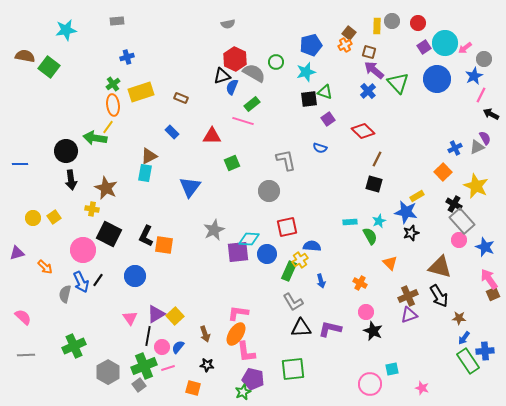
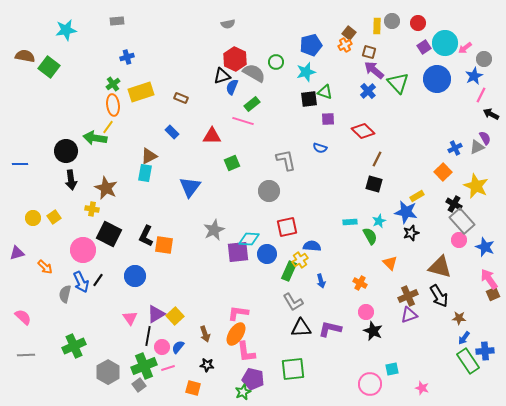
purple square at (328, 119): rotated 32 degrees clockwise
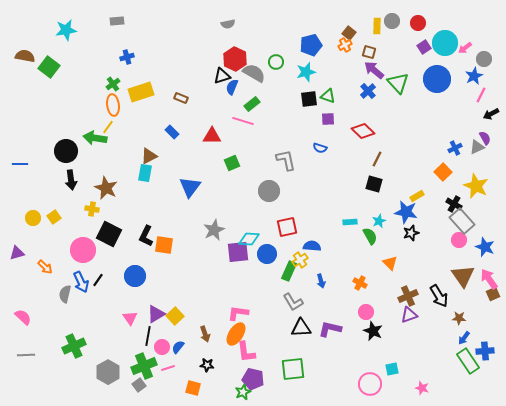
green triangle at (325, 92): moved 3 px right, 4 px down
black arrow at (491, 114): rotated 56 degrees counterclockwise
brown triangle at (440, 267): moved 23 px right, 9 px down; rotated 40 degrees clockwise
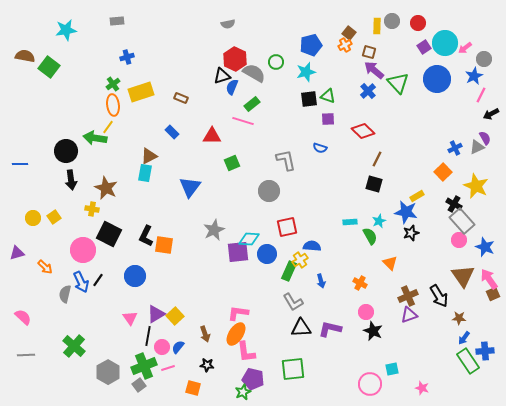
green cross at (74, 346): rotated 25 degrees counterclockwise
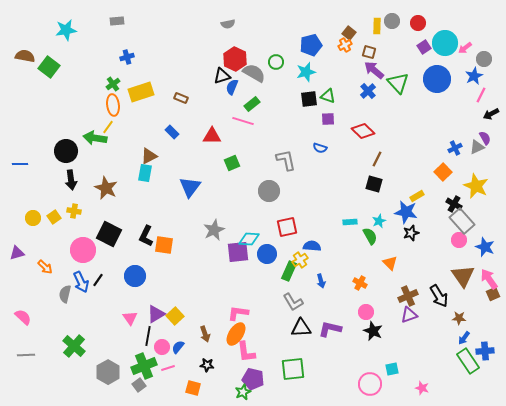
yellow cross at (92, 209): moved 18 px left, 2 px down
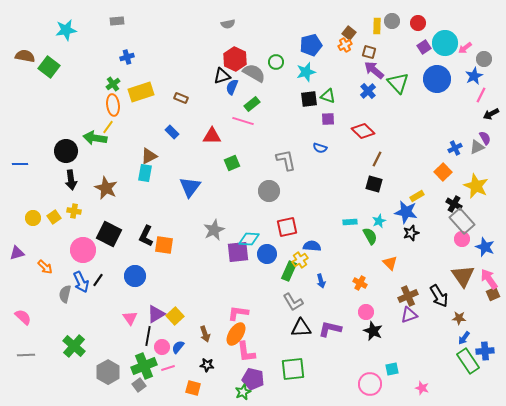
pink circle at (459, 240): moved 3 px right, 1 px up
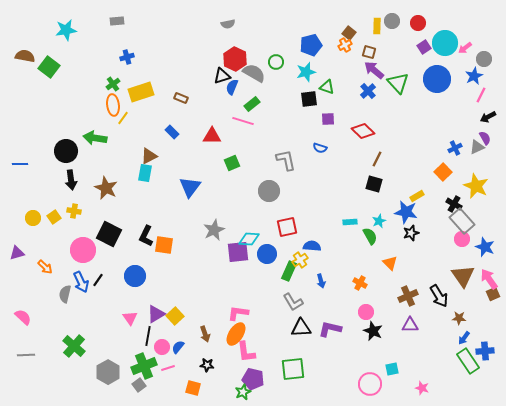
green triangle at (328, 96): moved 1 px left, 9 px up
black arrow at (491, 114): moved 3 px left, 3 px down
yellow line at (108, 127): moved 15 px right, 9 px up
purple triangle at (409, 315): moved 1 px right, 10 px down; rotated 18 degrees clockwise
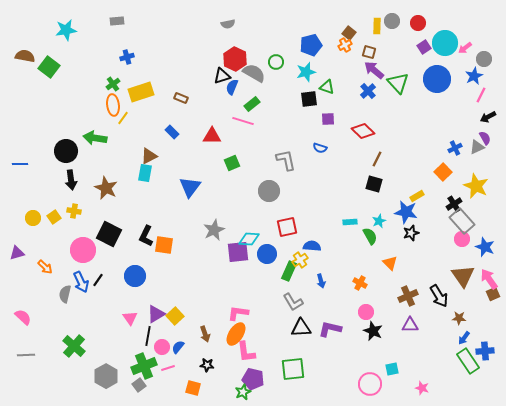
black cross at (454, 204): rotated 28 degrees clockwise
gray hexagon at (108, 372): moved 2 px left, 4 px down
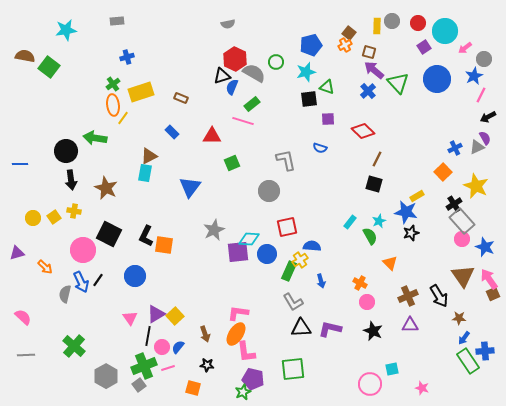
cyan circle at (445, 43): moved 12 px up
cyan rectangle at (350, 222): rotated 48 degrees counterclockwise
pink circle at (366, 312): moved 1 px right, 10 px up
